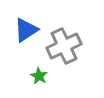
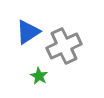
blue triangle: moved 2 px right, 2 px down
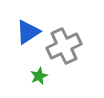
green star: rotated 18 degrees clockwise
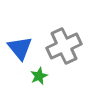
blue triangle: moved 8 px left, 16 px down; rotated 36 degrees counterclockwise
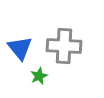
gray cross: rotated 28 degrees clockwise
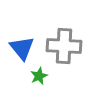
blue triangle: moved 2 px right
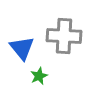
gray cross: moved 10 px up
